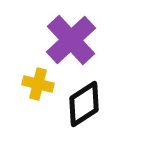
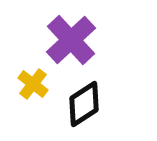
yellow cross: moved 5 px left; rotated 24 degrees clockwise
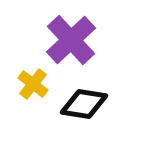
black diamond: rotated 42 degrees clockwise
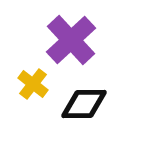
black diamond: rotated 9 degrees counterclockwise
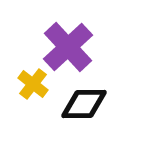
purple cross: moved 3 px left, 7 px down
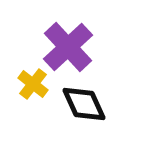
black diamond: rotated 66 degrees clockwise
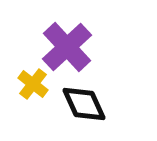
purple cross: moved 1 px left
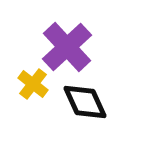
black diamond: moved 1 px right, 2 px up
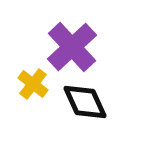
purple cross: moved 5 px right
